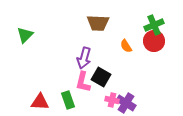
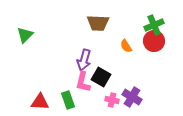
purple arrow: moved 2 px down
purple cross: moved 6 px right, 6 px up
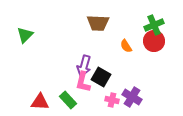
purple arrow: moved 6 px down
green rectangle: rotated 24 degrees counterclockwise
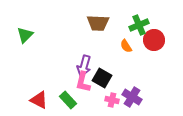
green cross: moved 15 px left
red circle: moved 1 px up
black square: moved 1 px right, 1 px down
red triangle: moved 1 px left, 2 px up; rotated 24 degrees clockwise
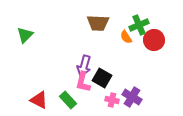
orange semicircle: moved 9 px up
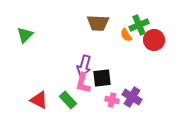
orange semicircle: moved 2 px up
black square: rotated 36 degrees counterclockwise
pink L-shape: moved 1 px down
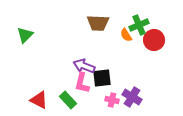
purple arrow: rotated 95 degrees clockwise
pink L-shape: moved 1 px left
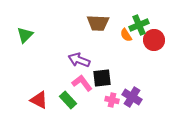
purple arrow: moved 5 px left, 6 px up
pink L-shape: rotated 130 degrees clockwise
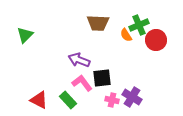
red circle: moved 2 px right
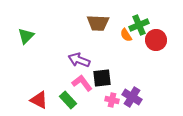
green triangle: moved 1 px right, 1 px down
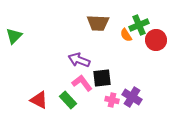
green triangle: moved 12 px left
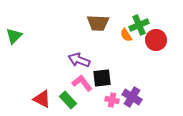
red triangle: moved 3 px right, 1 px up
